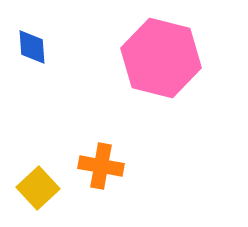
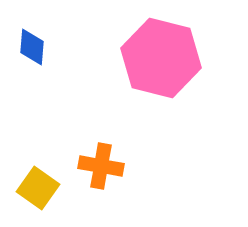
blue diamond: rotated 9 degrees clockwise
yellow square: rotated 12 degrees counterclockwise
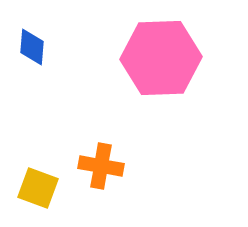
pink hexagon: rotated 16 degrees counterclockwise
yellow square: rotated 15 degrees counterclockwise
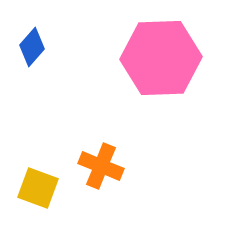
blue diamond: rotated 36 degrees clockwise
orange cross: rotated 12 degrees clockwise
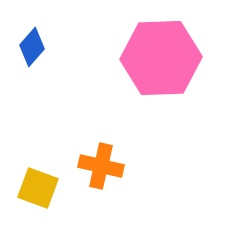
orange cross: rotated 9 degrees counterclockwise
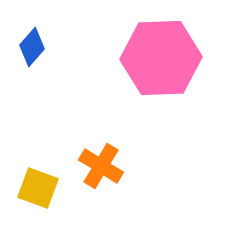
orange cross: rotated 18 degrees clockwise
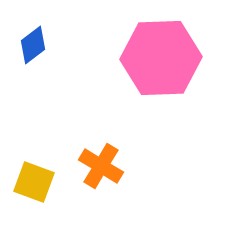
blue diamond: moved 1 px right, 2 px up; rotated 12 degrees clockwise
yellow square: moved 4 px left, 6 px up
